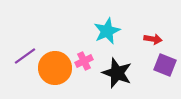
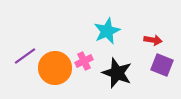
red arrow: moved 1 px down
purple square: moved 3 px left
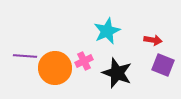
purple line: rotated 40 degrees clockwise
purple square: moved 1 px right
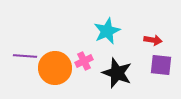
purple square: moved 2 px left; rotated 15 degrees counterclockwise
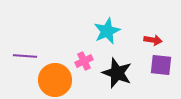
orange circle: moved 12 px down
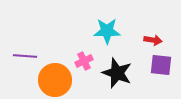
cyan star: rotated 24 degrees clockwise
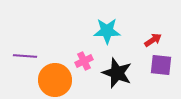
red arrow: rotated 42 degrees counterclockwise
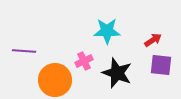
purple line: moved 1 px left, 5 px up
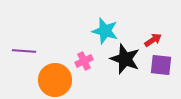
cyan star: moved 2 px left; rotated 16 degrees clockwise
black star: moved 8 px right, 14 px up
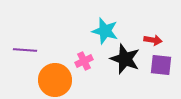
red arrow: rotated 42 degrees clockwise
purple line: moved 1 px right, 1 px up
